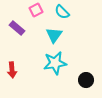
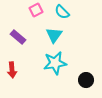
purple rectangle: moved 1 px right, 9 px down
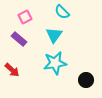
pink square: moved 11 px left, 7 px down
purple rectangle: moved 1 px right, 2 px down
red arrow: rotated 42 degrees counterclockwise
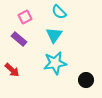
cyan semicircle: moved 3 px left
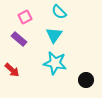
cyan star: rotated 20 degrees clockwise
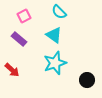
pink square: moved 1 px left, 1 px up
cyan triangle: rotated 30 degrees counterclockwise
cyan star: rotated 30 degrees counterclockwise
black circle: moved 1 px right
